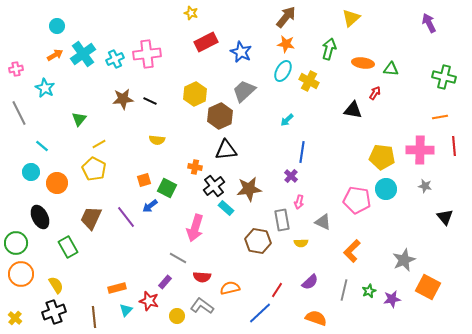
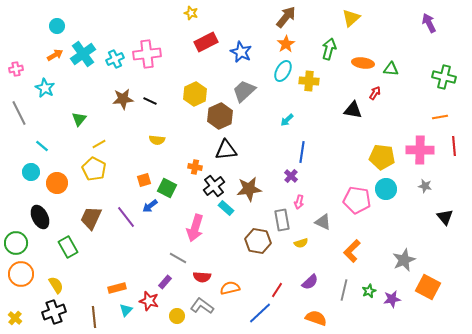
orange star at (286, 44): rotated 30 degrees clockwise
yellow cross at (309, 81): rotated 24 degrees counterclockwise
yellow semicircle at (301, 243): rotated 16 degrees counterclockwise
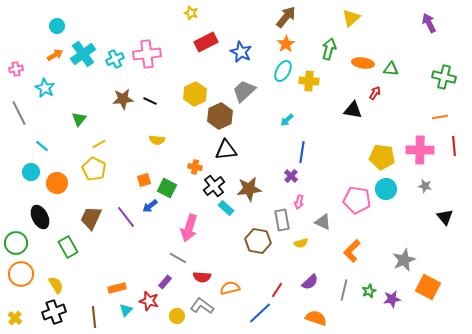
pink arrow at (195, 228): moved 6 px left
